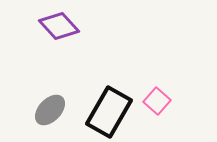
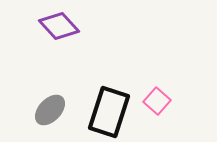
black rectangle: rotated 12 degrees counterclockwise
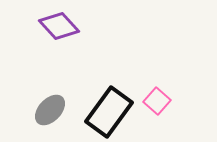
black rectangle: rotated 18 degrees clockwise
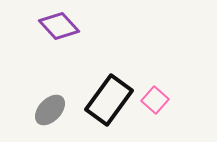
pink square: moved 2 px left, 1 px up
black rectangle: moved 12 px up
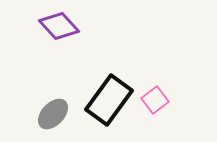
pink square: rotated 12 degrees clockwise
gray ellipse: moved 3 px right, 4 px down
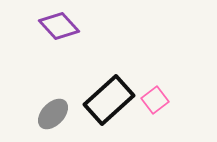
black rectangle: rotated 12 degrees clockwise
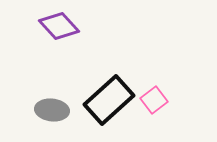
pink square: moved 1 px left
gray ellipse: moved 1 px left, 4 px up; rotated 52 degrees clockwise
